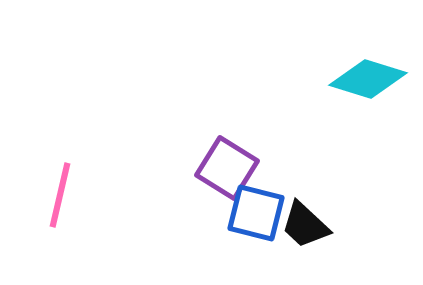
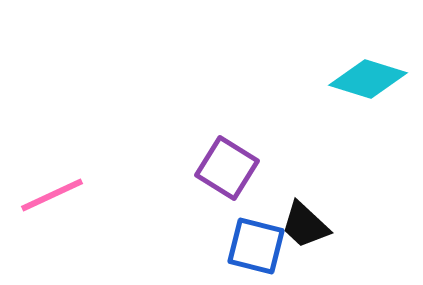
pink line: moved 8 px left; rotated 52 degrees clockwise
blue square: moved 33 px down
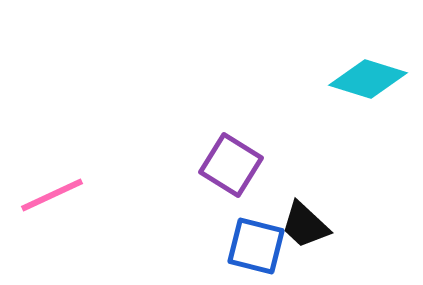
purple square: moved 4 px right, 3 px up
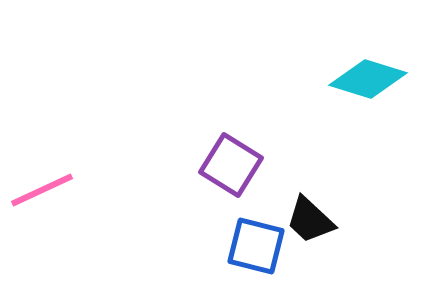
pink line: moved 10 px left, 5 px up
black trapezoid: moved 5 px right, 5 px up
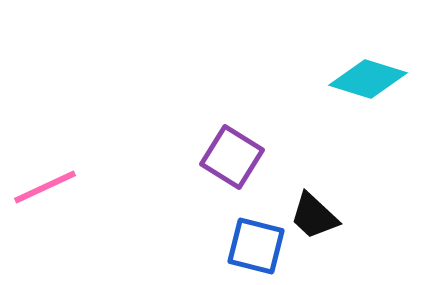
purple square: moved 1 px right, 8 px up
pink line: moved 3 px right, 3 px up
black trapezoid: moved 4 px right, 4 px up
